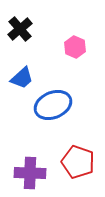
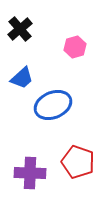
pink hexagon: rotated 20 degrees clockwise
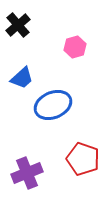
black cross: moved 2 px left, 4 px up
red pentagon: moved 5 px right, 3 px up
purple cross: moved 3 px left; rotated 24 degrees counterclockwise
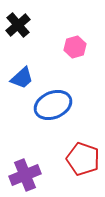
purple cross: moved 2 px left, 2 px down
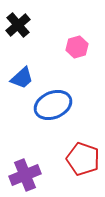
pink hexagon: moved 2 px right
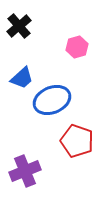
black cross: moved 1 px right, 1 px down
blue ellipse: moved 1 px left, 5 px up
red pentagon: moved 6 px left, 18 px up
purple cross: moved 4 px up
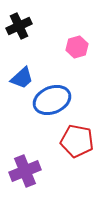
black cross: rotated 15 degrees clockwise
red pentagon: rotated 8 degrees counterclockwise
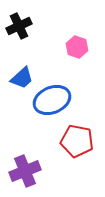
pink hexagon: rotated 25 degrees counterclockwise
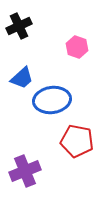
blue ellipse: rotated 15 degrees clockwise
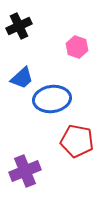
blue ellipse: moved 1 px up
